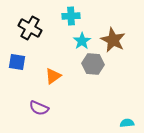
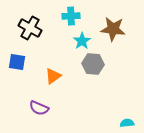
brown star: moved 11 px up; rotated 20 degrees counterclockwise
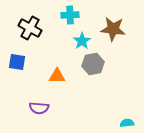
cyan cross: moved 1 px left, 1 px up
gray hexagon: rotated 15 degrees counterclockwise
orange triangle: moved 4 px right; rotated 36 degrees clockwise
purple semicircle: rotated 18 degrees counterclockwise
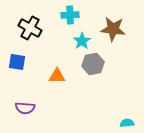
purple semicircle: moved 14 px left
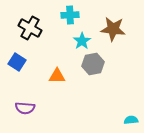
blue square: rotated 24 degrees clockwise
cyan semicircle: moved 4 px right, 3 px up
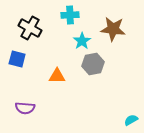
blue square: moved 3 px up; rotated 18 degrees counterclockwise
cyan semicircle: rotated 24 degrees counterclockwise
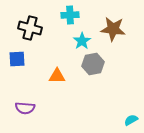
black cross: rotated 15 degrees counterclockwise
blue square: rotated 18 degrees counterclockwise
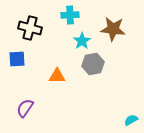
purple semicircle: rotated 120 degrees clockwise
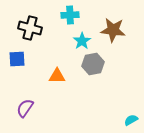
brown star: moved 1 px down
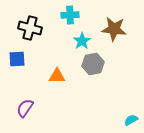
brown star: moved 1 px right, 1 px up
